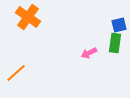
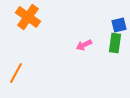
pink arrow: moved 5 px left, 8 px up
orange line: rotated 20 degrees counterclockwise
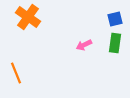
blue square: moved 4 px left, 6 px up
orange line: rotated 50 degrees counterclockwise
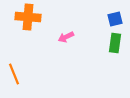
orange cross: rotated 30 degrees counterclockwise
pink arrow: moved 18 px left, 8 px up
orange line: moved 2 px left, 1 px down
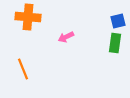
blue square: moved 3 px right, 2 px down
orange line: moved 9 px right, 5 px up
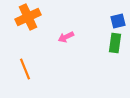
orange cross: rotated 30 degrees counterclockwise
orange line: moved 2 px right
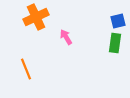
orange cross: moved 8 px right
pink arrow: rotated 84 degrees clockwise
orange line: moved 1 px right
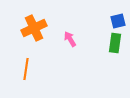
orange cross: moved 2 px left, 11 px down
pink arrow: moved 4 px right, 2 px down
orange line: rotated 30 degrees clockwise
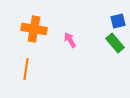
orange cross: moved 1 px down; rotated 35 degrees clockwise
pink arrow: moved 1 px down
green rectangle: rotated 48 degrees counterclockwise
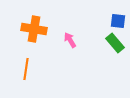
blue square: rotated 21 degrees clockwise
